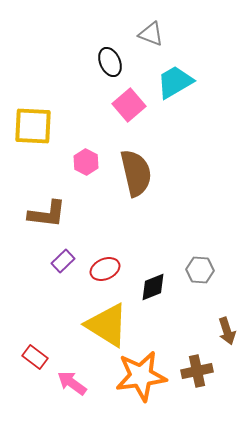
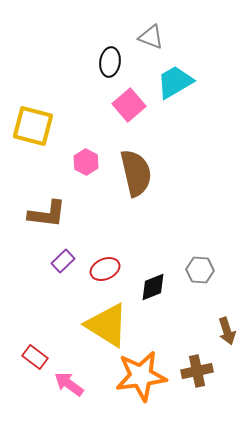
gray triangle: moved 3 px down
black ellipse: rotated 32 degrees clockwise
yellow square: rotated 12 degrees clockwise
pink arrow: moved 3 px left, 1 px down
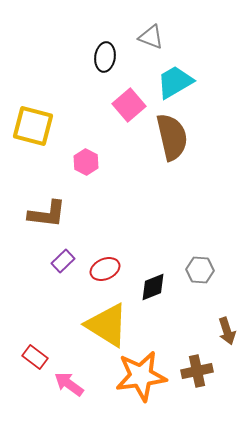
black ellipse: moved 5 px left, 5 px up
brown semicircle: moved 36 px right, 36 px up
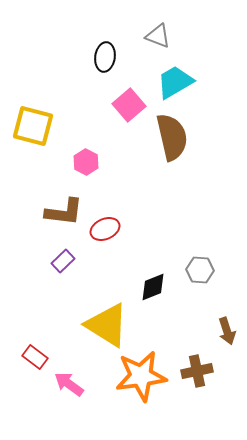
gray triangle: moved 7 px right, 1 px up
brown L-shape: moved 17 px right, 2 px up
red ellipse: moved 40 px up
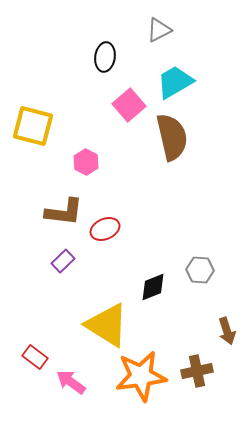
gray triangle: moved 1 px right, 6 px up; rotated 48 degrees counterclockwise
pink arrow: moved 2 px right, 2 px up
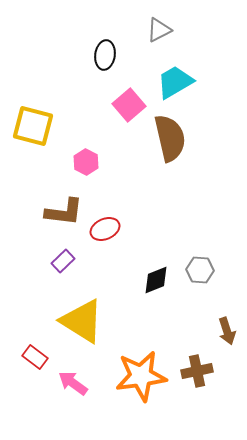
black ellipse: moved 2 px up
brown semicircle: moved 2 px left, 1 px down
black diamond: moved 3 px right, 7 px up
yellow triangle: moved 25 px left, 4 px up
pink arrow: moved 2 px right, 1 px down
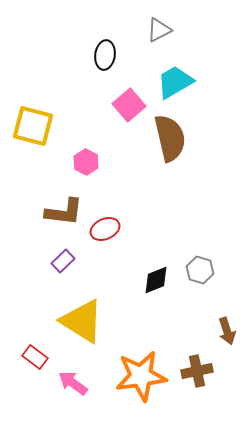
gray hexagon: rotated 12 degrees clockwise
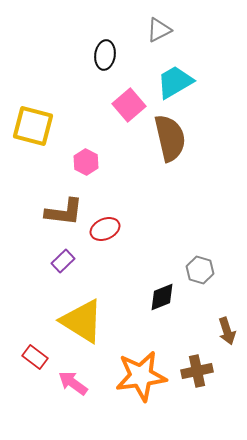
black diamond: moved 6 px right, 17 px down
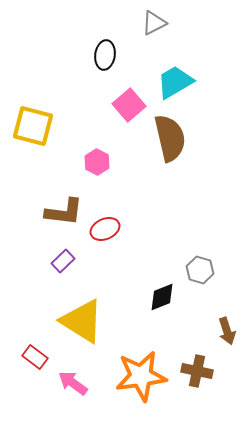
gray triangle: moved 5 px left, 7 px up
pink hexagon: moved 11 px right
brown cross: rotated 24 degrees clockwise
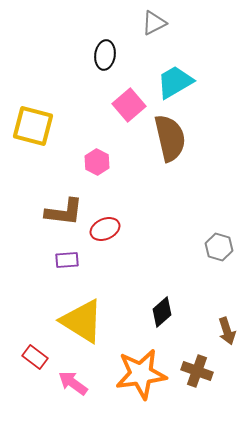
purple rectangle: moved 4 px right, 1 px up; rotated 40 degrees clockwise
gray hexagon: moved 19 px right, 23 px up
black diamond: moved 15 px down; rotated 20 degrees counterclockwise
brown cross: rotated 8 degrees clockwise
orange star: moved 2 px up
